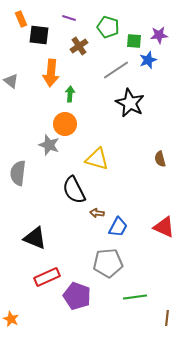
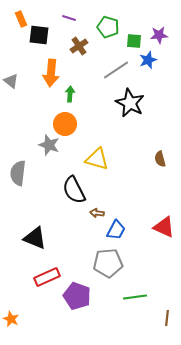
blue trapezoid: moved 2 px left, 3 px down
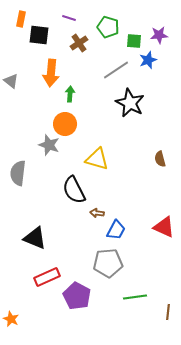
orange rectangle: rotated 35 degrees clockwise
brown cross: moved 3 px up
purple pentagon: rotated 8 degrees clockwise
brown line: moved 1 px right, 6 px up
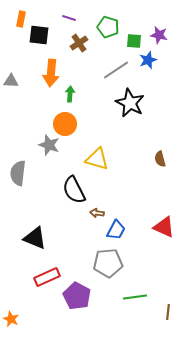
purple star: rotated 18 degrees clockwise
gray triangle: rotated 35 degrees counterclockwise
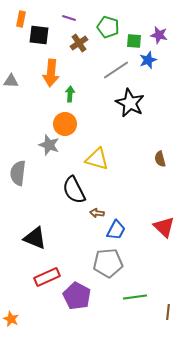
red triangle: rotated 20 degrees clockwise
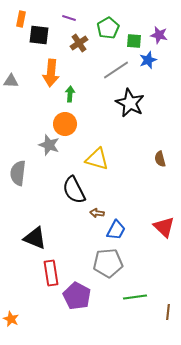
green pentagon: moved 1 px down; rotated 25 degrees clockwise
red rectangle: moved 4 px right, 4 px up; rotated 75 degrees counterclockwise
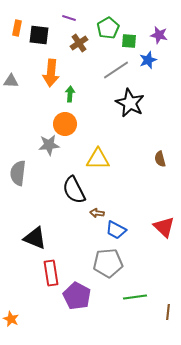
orange rectangle: moved 4 px left, 9 px down
green square: moved 5 px left
gray star: rotated 25 degrees counterclockwise
yellow triangle: moved 1 px right; rotated 15 degrees counterclockwise
blue trapezoid: rotated 90 degrees clockwise
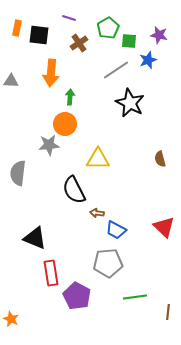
green arrow: moved 3 px down
